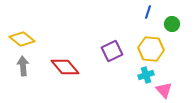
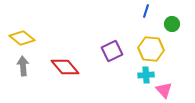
blue line: moved 2 px left, 1 px up
yellow diamond: moved 1 px up
cyan cross: rotated 14 degrees clockwise
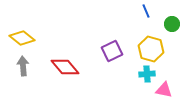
blue line: rotated 40 degrees counterclockwise
yellow hexagon: rotated 10 degrees clockwise
cyan cross: moved 1 px right, 1 px up
pink triangle: rotated 36 degrees counterclockwise
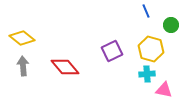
green circle: moved 1 px left, 1 px down
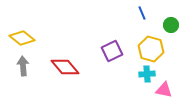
blue line: moved 4 px left, 2 px down
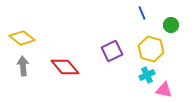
cyan cross: moved 1 px down; rotated 21 degrees counterclockwise
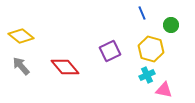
yellow diamond: moved 1 px left, 2 px up
purple square: moved 2 px left
gray arrow: moved 2 px left; rotated 36 degrees counterclockwise
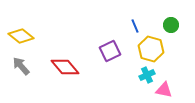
blue line: moved 7 px left, 13 px down
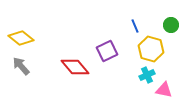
yellow diamond: moved 2 px down
purple square: moved 3 px left
red diamond: moved 10 px right
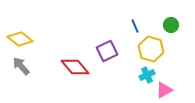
yellow diamond: moved 1 px left, 1 px down
pink triangle: rotated 42 degrees counterclockwise
